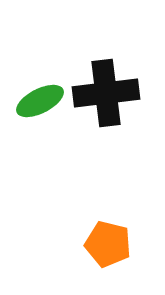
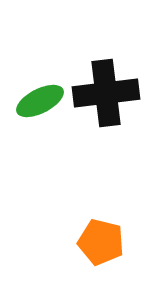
orange pentagon: moved 7 px left, 2 px up
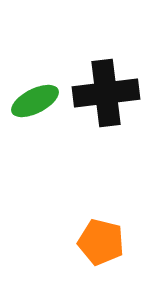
green ellipse: moved 5 px left
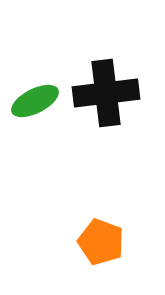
orange pentagon: rotated 6 degrees clockwise
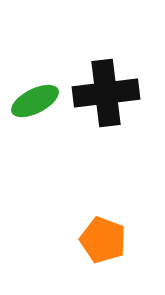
orange pentagon: moved 2 px right, 2 px up
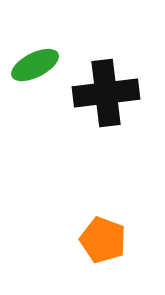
green ellipse: moved 36 px up
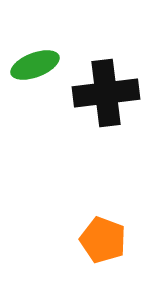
green ellipse: rotated 6 degrees clockwise
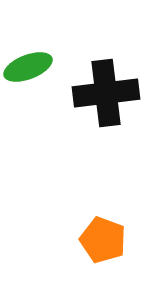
green ellipse: moved 7 px left, 2 px down
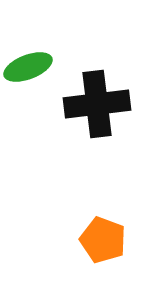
black cross: moved 9 px left, 11 px down
